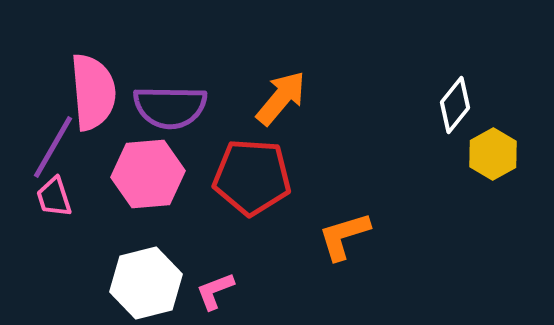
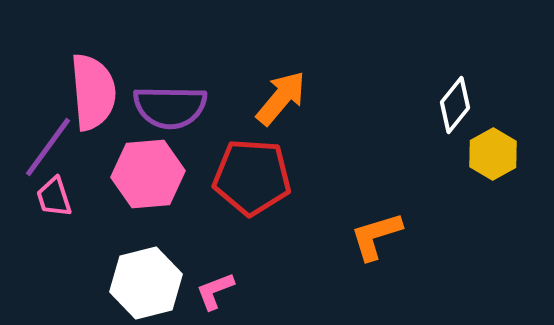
purple line: moved 5 px left; rotated 6 degrees clockwise
orange L-shape: moved 32 px right
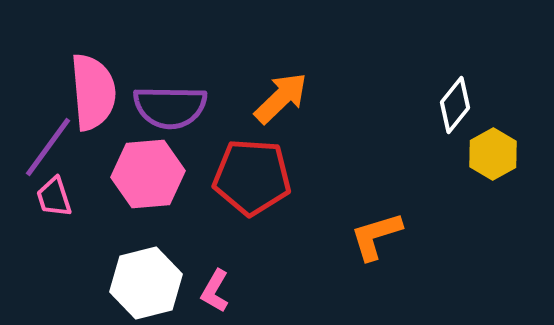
orange arrow: rotated 6 degrees clockwise
pink L-shape: rotated 39 degrees counterclockwise
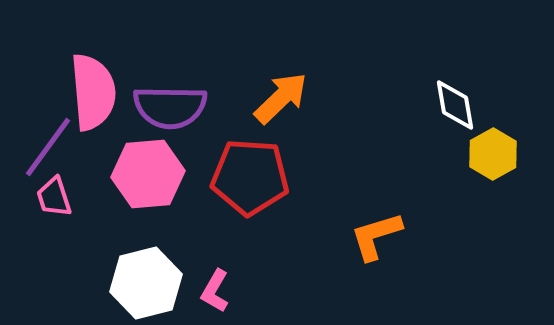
white diamond: rotated 48 degrees counterclockwise
red pentagon: moved 2 px left
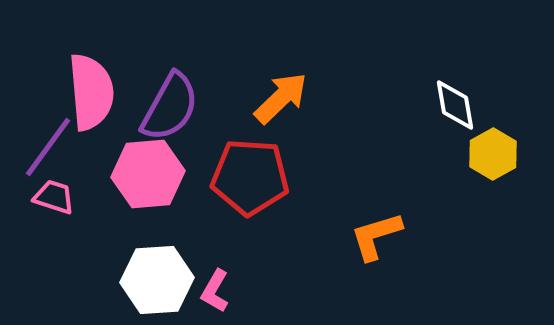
pink semicircle: moved 2 px left
purple semicircle: rotated 62 degrees counterclockwise
pink trapezoid: rotated 126 degrees clockwise
white hexagon: moved 11 px right, 3 px up; rotated 10 degrees clockwise
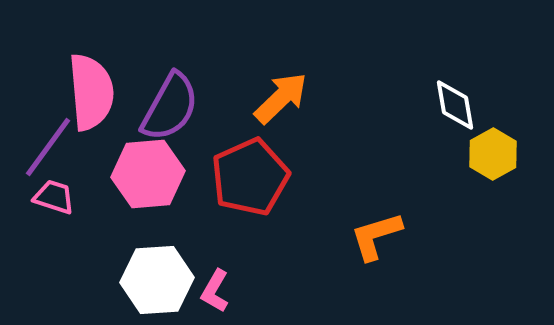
red pentagon: rotated 28 degrees counterclockwise
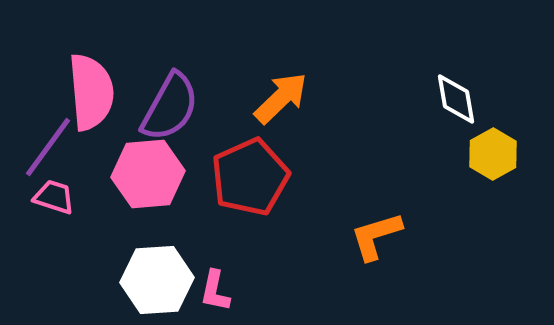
white diamond: moved 1 px right, 6 px up
pink L-shape: rotated 18 degrees counterclockwise
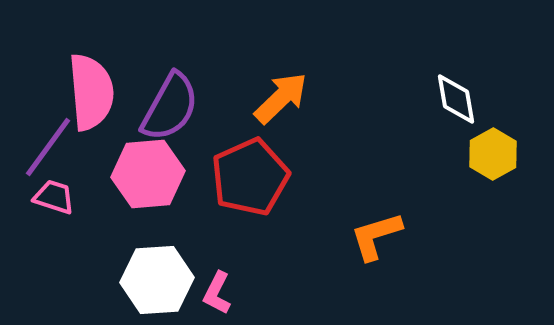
pink L-shape: moved 2 px right, 2 px down; rotated 15 degrees clockwise
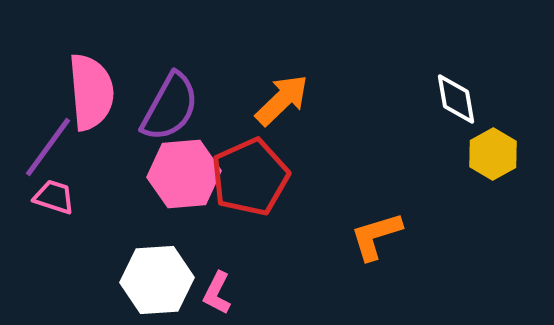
orange arrow: moved 1 px right, 2 px down
pink hexagon: moved 36 px right
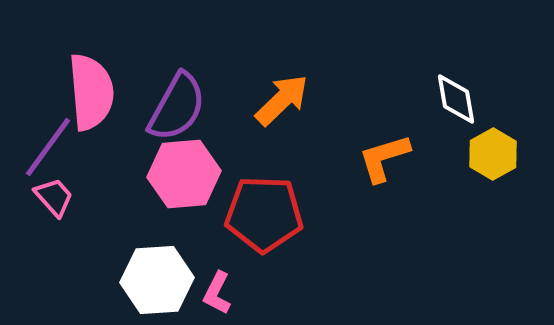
purple semicircle: moved 7 px right
red pentagon: moved 14 px right, 37 px down; rotated 26 degrees clockwise
pink trapezoid: rotated 30 degrees clockwise
orange L-shape: moved 8 px right, 78 px up
